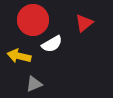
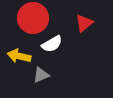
red circle: moved 2 px up
gray triangle: moved 7 px right, 9 px up
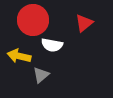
red circle: moved 2 px down
white semicircle: moved 1 px down; rotated 40 degrees clockwise
gray triangle: rotated 18 degrees counterclockwise
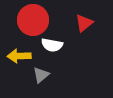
yellow arrow: rotated 15 degrees counterclockwise
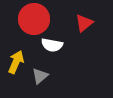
red circle: moved 1 px right, 1 px up
yellow arrow: moved 3 px left, 6 px down; rotated 115 degrees clockwise
gray triangle: moved 1 px left, 1 px down
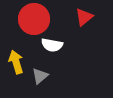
red triangle: moved 6 px up
yellow arrow: rotated 40 degrees counterclockwise
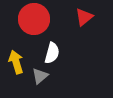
white semicircle: moved 8 px down; rotated 85 degrees counterclockwise
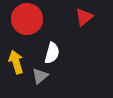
red circle: moved 7 px left
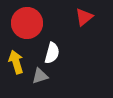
red circle: moved 4 px down
gray triangle: rotated 24 degrees clockwise
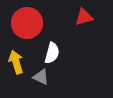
red triangle: rotated 24 degrees clockwise
gray triangle: moved 1 px right, 1 px down; rotated 42 degrees clockwise
